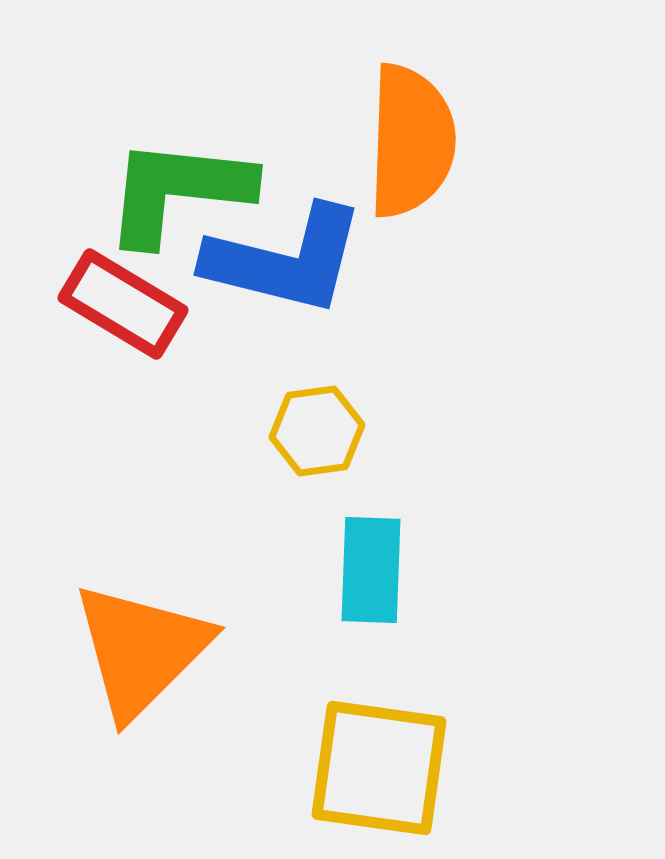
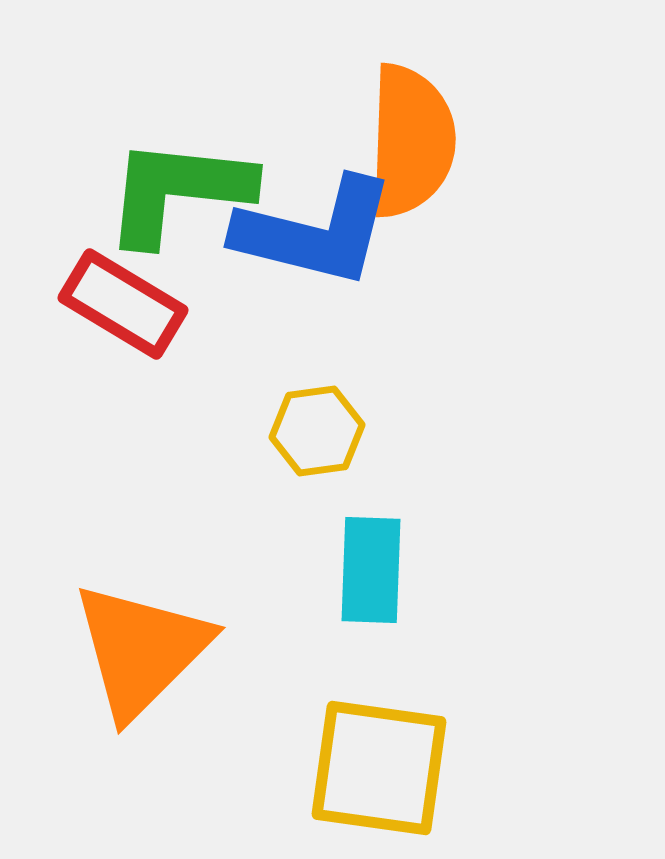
blue L-shape: moved 30 px right, 28 px up
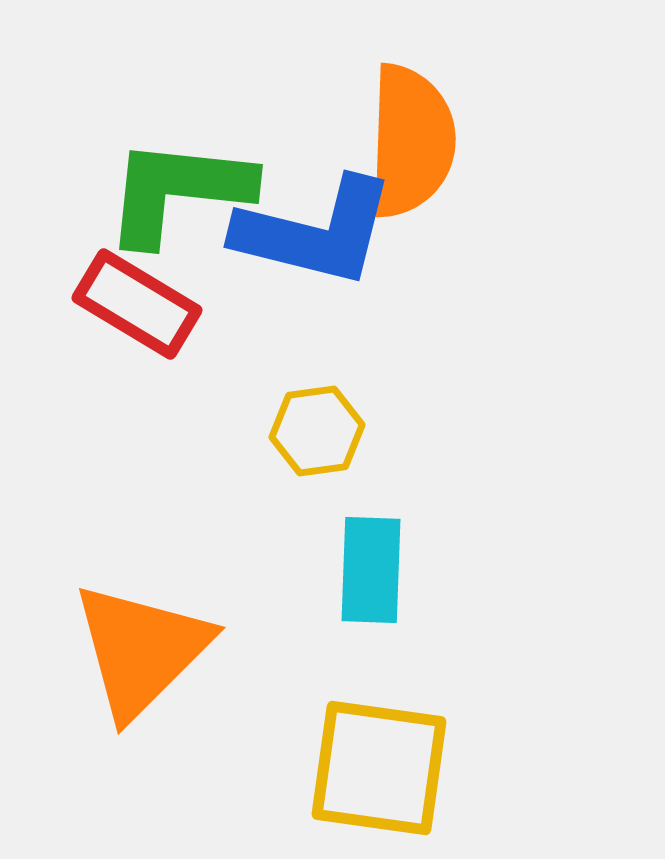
red rectangle: moved 14 px right
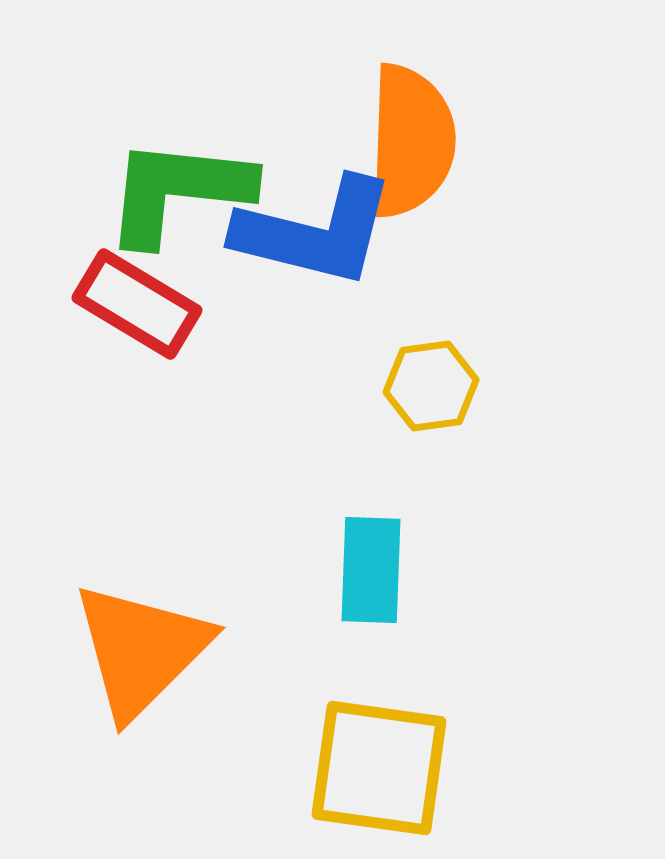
yellow hexagon: moved 114 px right, 45 px up
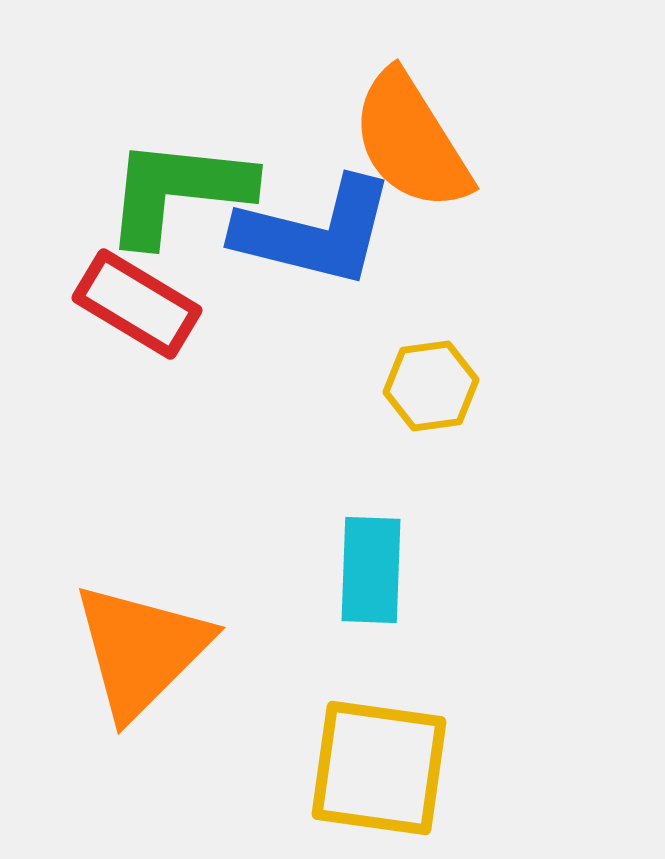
orange semicircle: rotated 146 degrees clockwise
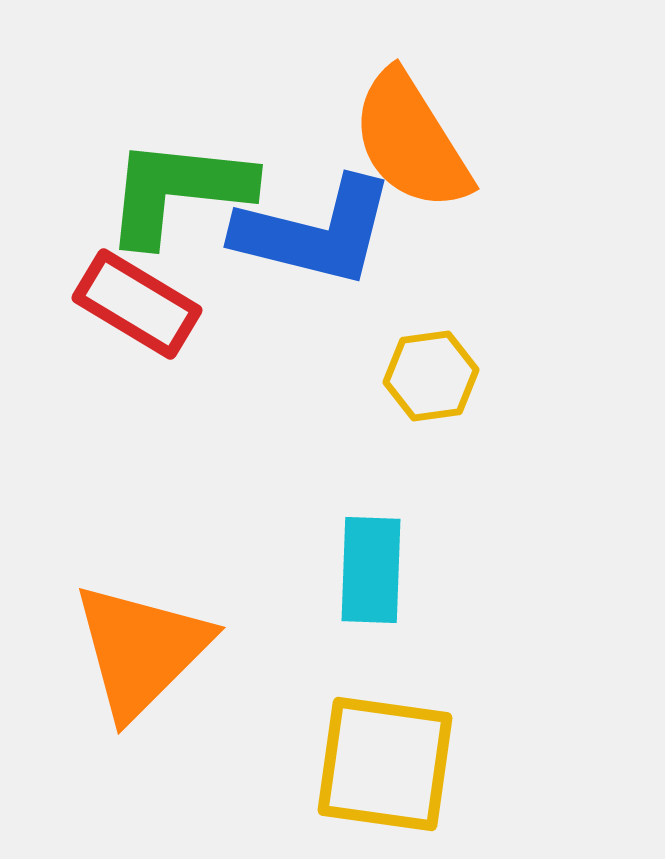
yellow hexagon: moved 10 px up
yellow square: moved 6 px right, 4 px up
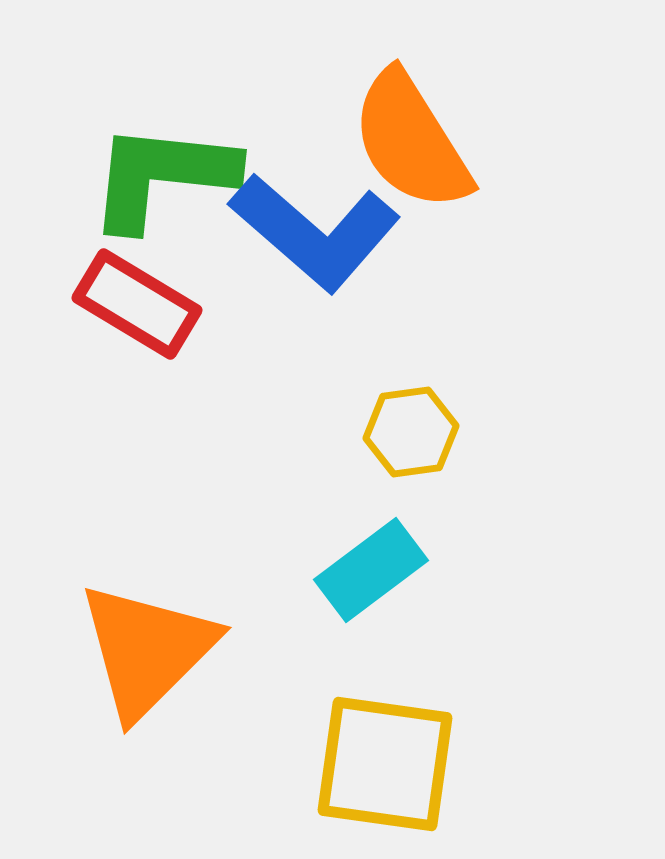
green L-shape: moved 16 px left, 15 px up
blue L-shape: rotated 27 degrees clockwise
yellow hexagon: moved 20 px left, 56 px down
cyan rectangle: rotated 51 degrees clockwise
orange triangle: moved 6 px right
